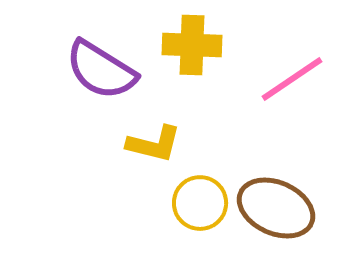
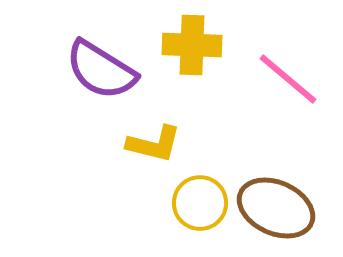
pink line: moved 4 px left; rotated 74 degrees clockwise
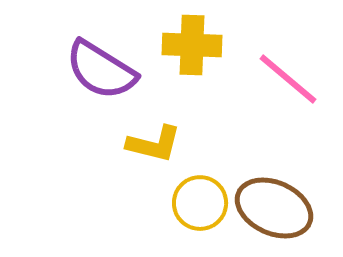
brown ellipse: moved 2 px left
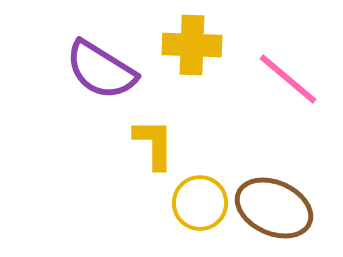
yellow L-shape: rotated 104 degrees counterclockwise
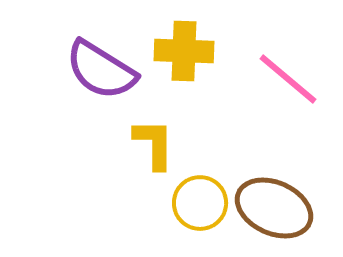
yellow cross: moved 8 px left, 6 px down
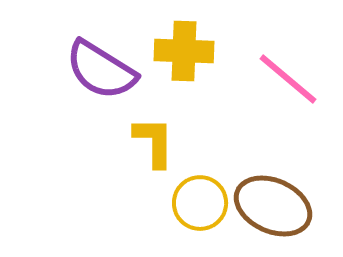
yellow L-shape: moved 2 px up
brown ellipse: moved 1 px left, 2 px up
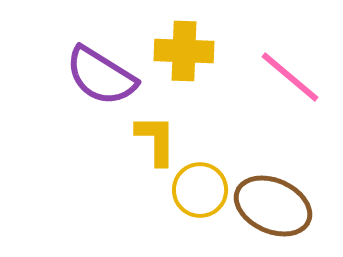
purple semicircle: moved 6 px down
pink line: moved 2 px right, 2 px up
yellow L-shape: moved 2 px right, 2 px up
yellow circle: moved 13 px up
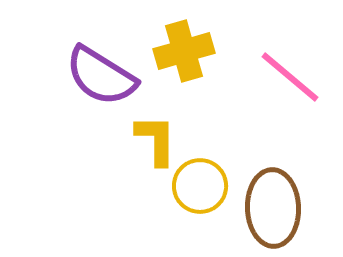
yellow cross: rotated 18 degrees counterclockwise
yellow circle: moved 4 px up
brown ellipse: moved 2 px down; rotated 64 degrees clockwise
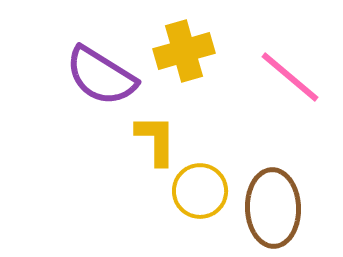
yellow circle: moved 5 px down
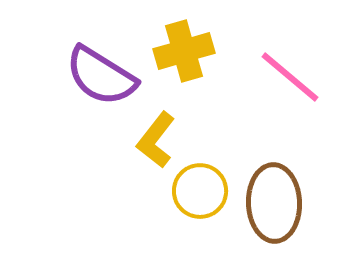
yellow L-shape: rotated 142 degrees counterclockwise
brown ellipse: moved 1 px right, 5 px up
